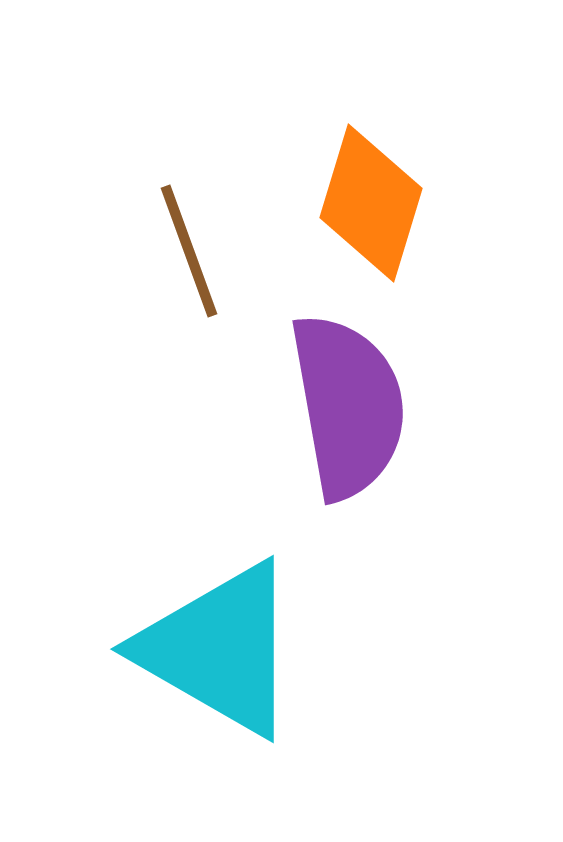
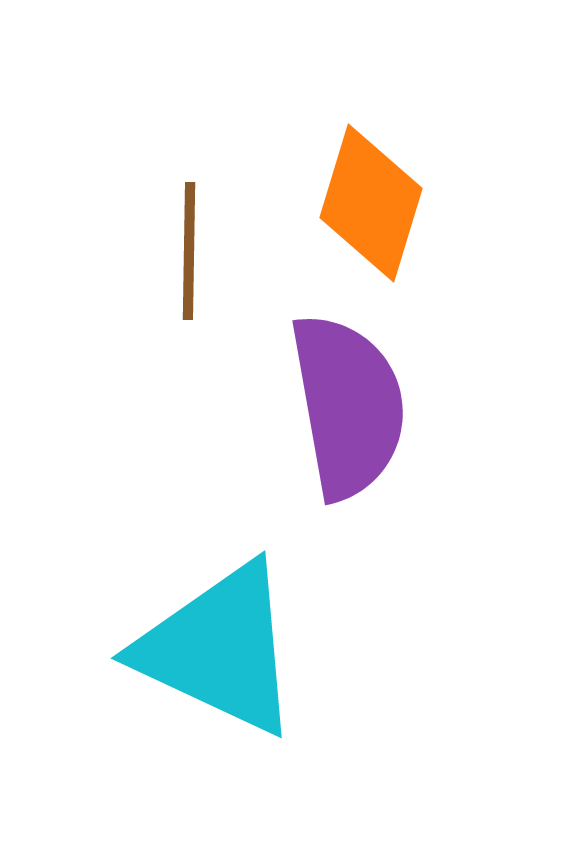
brown line: rotated 21 degrees clockwise
cyan triangle: rotated 5 degrees counterclockwise
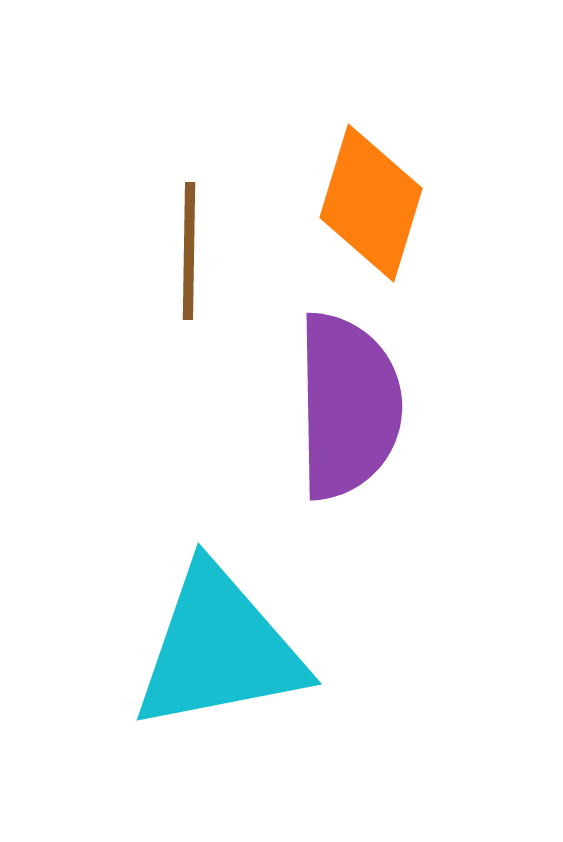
purple semicircle: rotated 9 degrees clockwise
cyan triangle: rotated 36 degrees counterclockwise
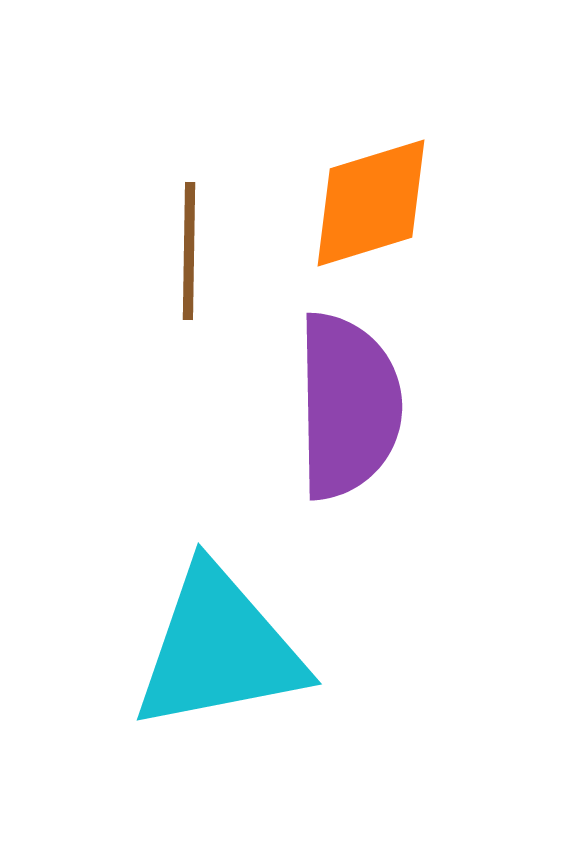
orange diamond: rotated 56 degrees clockwise
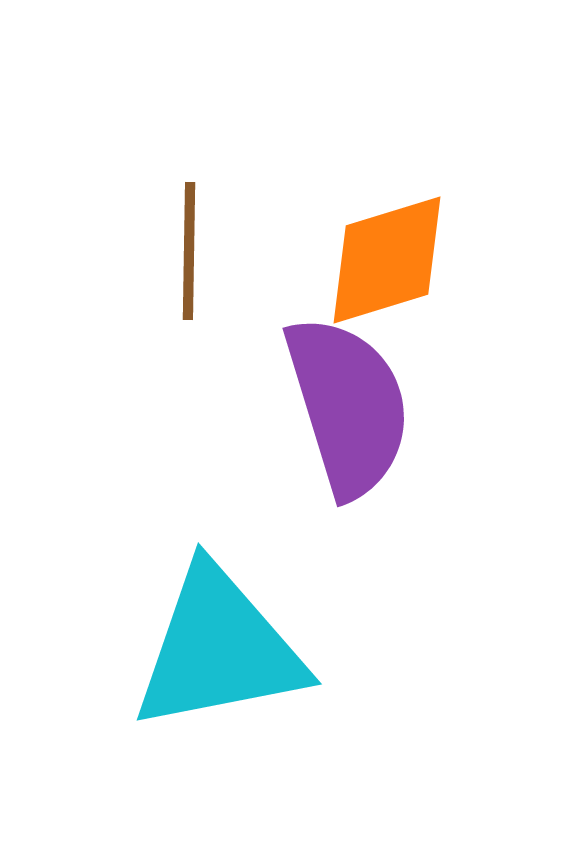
orange diamond: moved 16 px right, 57 px down
purple semicircle: rotated 16 degrees counterclockwise
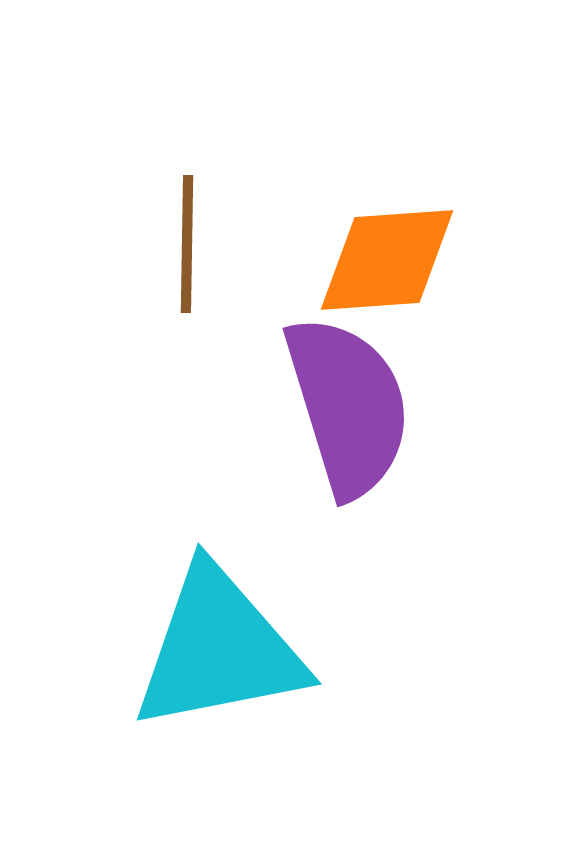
brown line: moved 2 px left, 7 px up
orange diamond: rotated 13 degrees clockwise
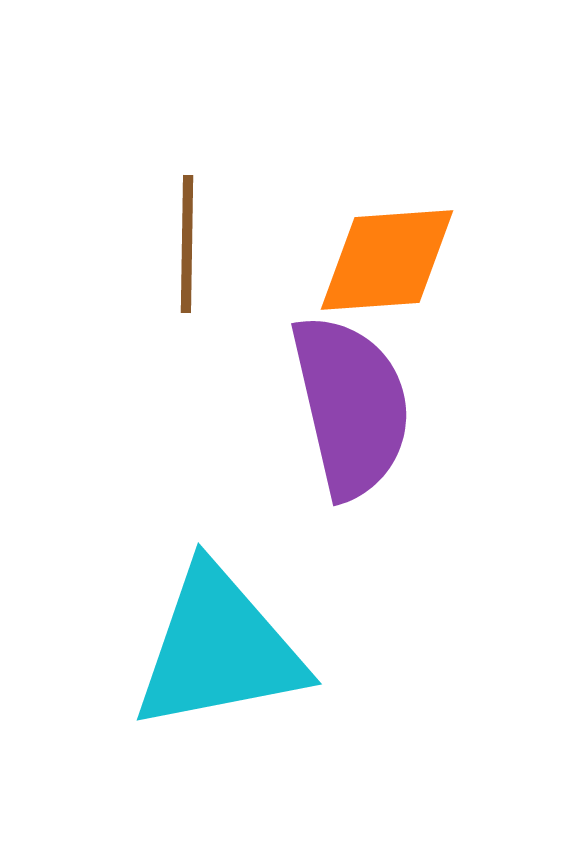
purple semicircle: moved 3 px right; rotated 4 degrees clockwise
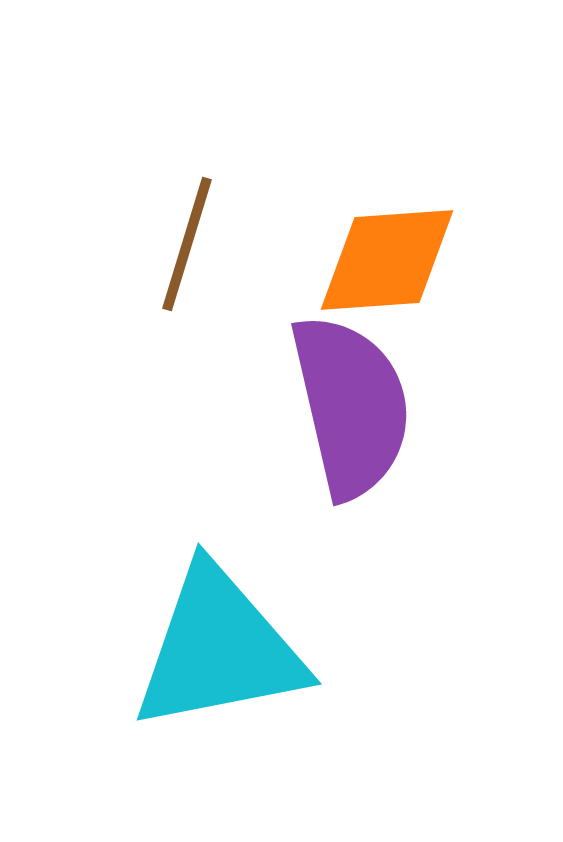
brown line: rotated 16 degrees clockwise
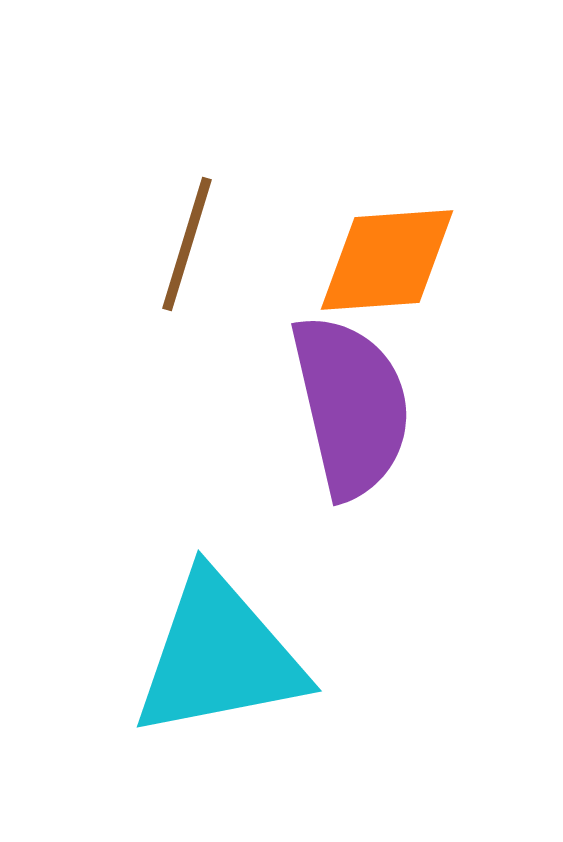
cyan triangle: moved 7 px down
